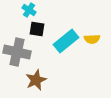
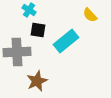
black square: moved 1 px right, 1 px down
yellow semicircle: moved 2 px left, 24 px up; rotated 49 degrees clockwise
gray cross: rotated 16 degrees counterclockwise
brown star: moved 1 px right, 1 px down
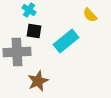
black square: moved 4 px left, 1 px down
brown star: moved 1 px right
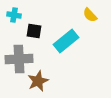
cyan cross: moved 15 px left, 5 px down; rotated 24 degrees counterclockwise
gray cross: moved 2 px right, 7 px down
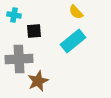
yellow semicircle: moved 14 px left, 3 px up
black square: rotated 14 degrees counterclockwise
cyan rectangle: moved 7 px right
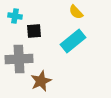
cyan cross: moved 1 px right, 1 px down
brown star: moved 3 px right
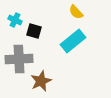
cyan cross: moved 4 px down; rotated 16 degrees clockwise
black square: rotated 21 degrees clockwise
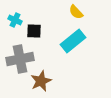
black square: rotated 14 degrees counterclockwise
gray cross: moved 1 px right; rotated 8 degrees counterclockwise
